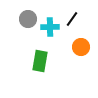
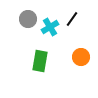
cyan cross: rotated 30 degrees counterclockwise
orange circle: moved 10 px down
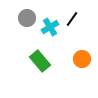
gray circle: moved 1 px left, 1 px up
orange circle: moved 1 px right, 2 px down
green rectangle: rotated 50 degrees counterclockwise
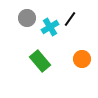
black line: moved 2 px left
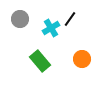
gray circle: moved 7 px left, 1 px down
cyan cross: moved 1 px right, 1 px down
